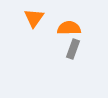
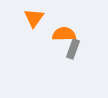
orange semicircle: moved 5 px left, 6 px down
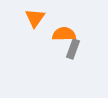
orange triangle: moved 1 px right
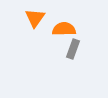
orange semicircle: moved 5 px up
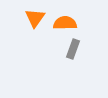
orange semicircle: moved 1 px right, 6 px up
